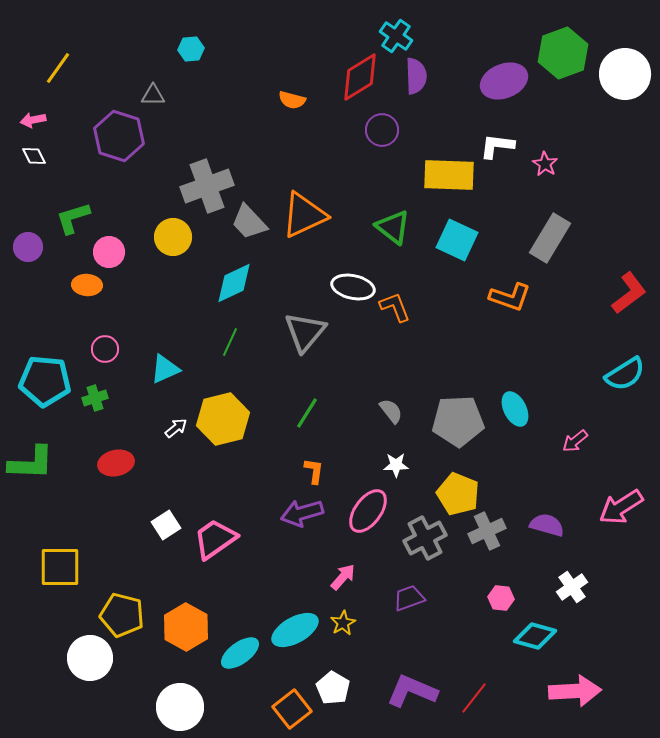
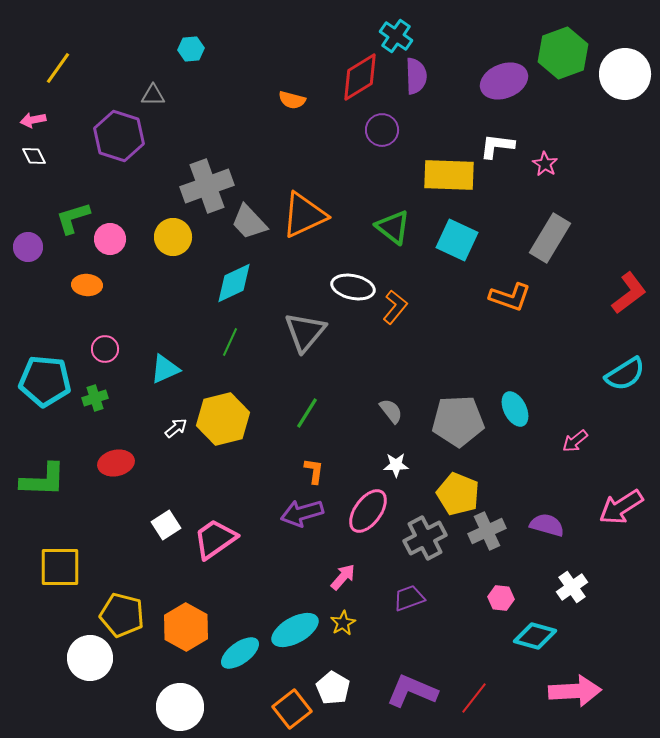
pink circle at (109, 252): moved 1 px right, 13 px up
orange L-shape at (395, 307): rotated 60 degrees clockwise
green L-shape at (31, 463): moved 12 px right, 17 px down
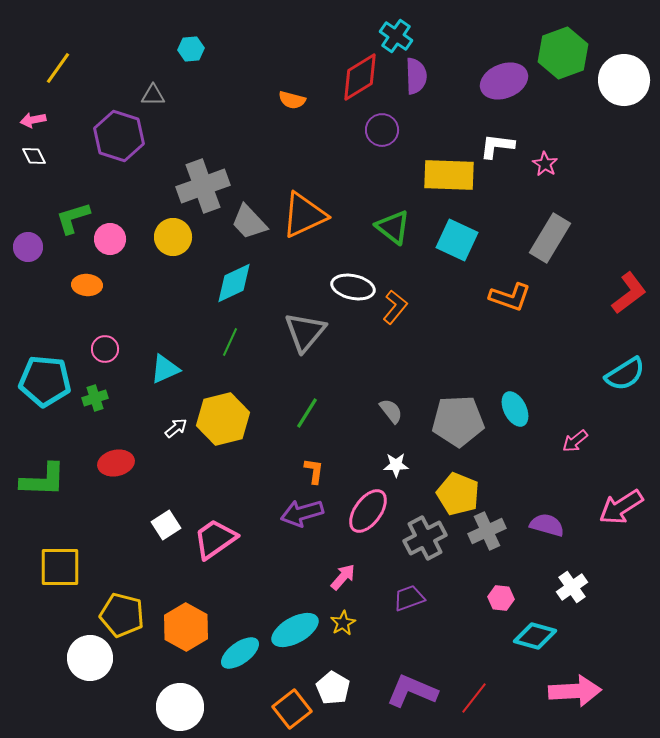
white circle at (625, 74): moved 1 px left, 6 px down
gray cross at (207, 186): moved 4 px left
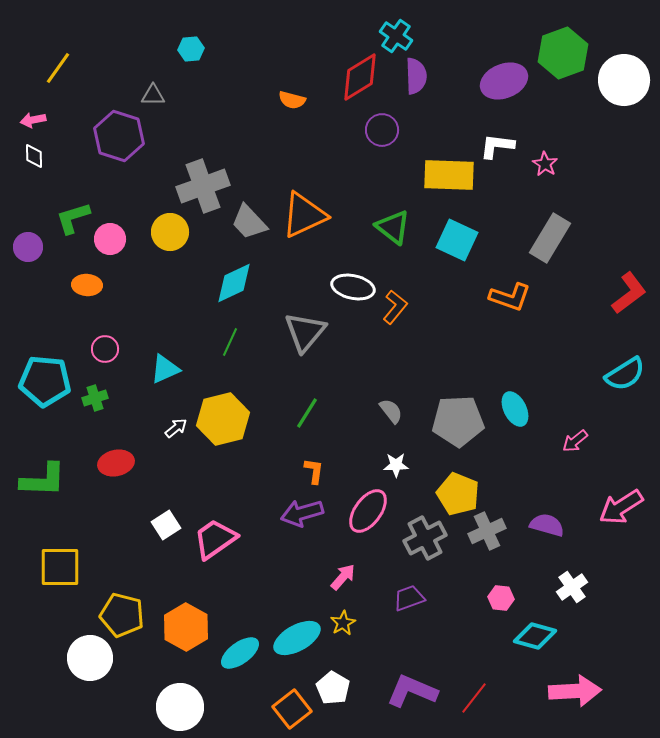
white diamond at (34, 156): rotated 25 degrees clockwise
yellow circle at (173, 237): moved 3 px left, 5 px up
cyan ellipse at (295, 630): moved 2 px right, 8 px down
